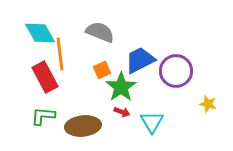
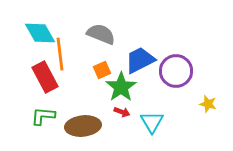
gray semicircle: moved 1 px right, 2 px down
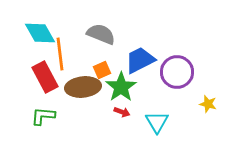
purple circle: moved 1 px right, 1 px down
cyan triangle: moved 5 px right
brown ellipse: moved 39 px up
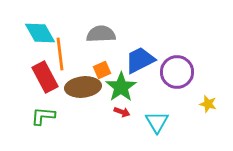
gray semicircle: rotated 24 degrees counterclockwise
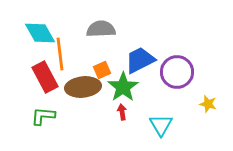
gray semicircle: moved 5 px up
green star: moved 2 px right
red arrow: rotated 119 degrees counterclockwise
cyan triangle: moved 4 px right, 3 px down
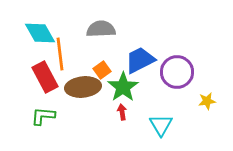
orange square: rotated 12 degrees counterclockwise
yellow star: moved 1 px left, 3 px up; rotated 24 degrees counterclockwise
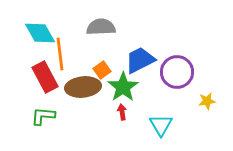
gray semicircle: moved 2 px up
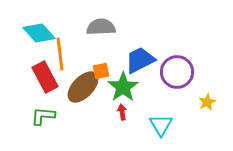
cyan diamond: moved 1 px left; rotated 12 degrees counterclockwise
orange square: moved 1 px left, 1 px down; rotated 24 degrees clockwise
brown ellipse: rotated 40 degrees counterclockwise
yellow star: moved 1 px down; rotated 18 degrees counterclockwise
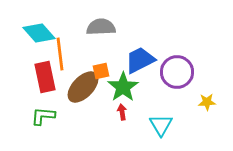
red rectangle: rotated 16 degrees clockwise
yellow star: rotated 24 degrees clockwise
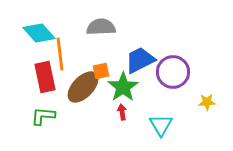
purple circle: moved 4 px left
